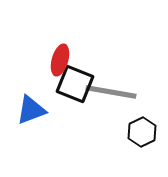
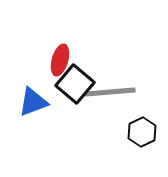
black square: rotated 18 degrees clockwise
gray line: moved 1 px left; rotated 15 degrees counterclockwise
blue triangle: moved 2 px right, 8 px up
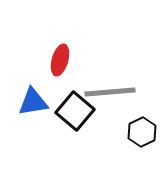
black square: moved 27 px down
blue triangle: rotated 12 degrees clockwise
